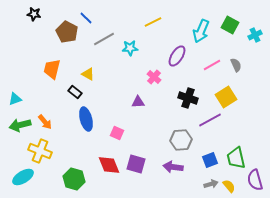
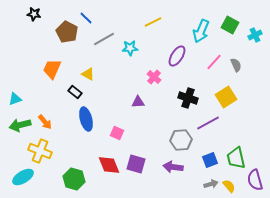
pink line: moved 2 px right, 3 px up; rotated 18 degrees counterclockwise
orange trapezoid: rotated 10 degrees clockwise
purple line: moved 2 px left, 3 px down
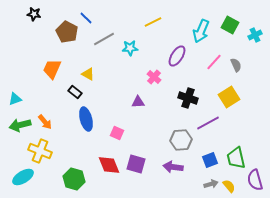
yellow square: moved 3 px right
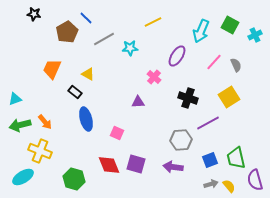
brown pentagon: rotated 15 degrees clockwise
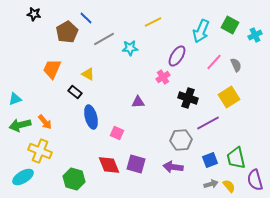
pink cross: moved 9 px right; rotated 16 degrees clockwise
blue ellipse: moved 5 px right, 2 px up
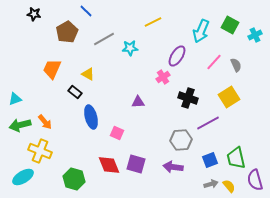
blue line: moved 7 px up
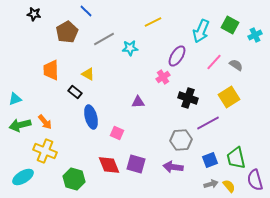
gray semicircle: rotated 32 degrees counterclockwise
orange trapezoid: moved 1 px left, 1 px down; rotated 25 degrees counterclockwise
yellow cross: moved 5 px right
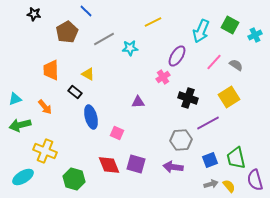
orange arrow: moved 15 px up
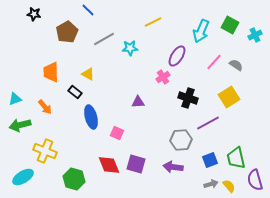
blue line: moved 2 px right, 1 px up
orange trapezoid: moved 2 px down
